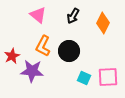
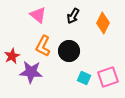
purple star: moved 1 px left, 1 px down
pink square: rotated 15 degrees counterclockwise
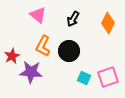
black arrow: moved 3 px down
orange diamond: moved 5 px right
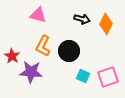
pink triangle: rotated 24 degrees counterclockwise
black arrow: moved 9 px right; rotated 105 degrees counterclockwise
orange diamond: moved 2 px left, 1 px down
red star: rotated 14 degrees counterclockwise
cyan square: moved 1 px left, 2 px up
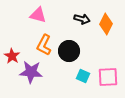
orange L-shape: moved 1 px right, 1 px up
pink square: rotated 15 degrees clockwise
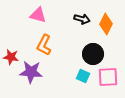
black circle: moved 24 px right, 3 px down
red star: moved 1 px left, 1 px down; rotated 21 degrees counterclockwise
